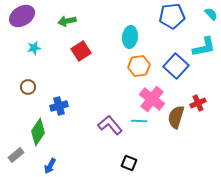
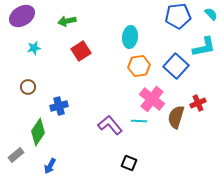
blue pentagon: moved 6 px right
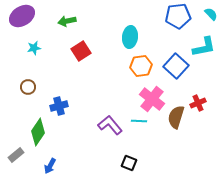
orange hexagon: moved 2 px right
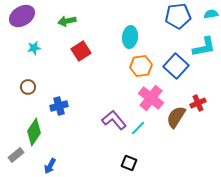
cyan semicircle: rotated 56 degrees counterclockwise
pink cross: moved 1 px left, 1 px up
brown semicircle: rotated 15 degrees clockwise
cyan line: moved 1 px left, 7 px down; rotated 49 degrees counterclockwise
purple L-shape: moved 4 px right, 5 px up
green diamond: moved 4 px left
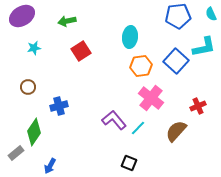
cyan semicircle: rotated 104 degrees counterclockwise
blue square: moved 5 px up
red cross: moved 3 px down
brown semicircle: moved 14 px down; rotated 10 degrees clockwise
gray rectangle: moved 2 px up
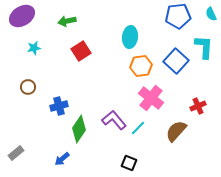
cyan L-shape: rotated 75 degrees counterclockwise
green diamond: moved 45 px right, 3 px up
blue arrow: moved 12 px right, 7 px up; rotated 21 degrees clockwise
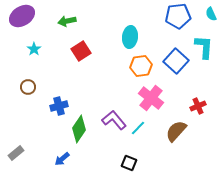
cyan star: moved 1 px down; rotated 24 degrees counterclockwise
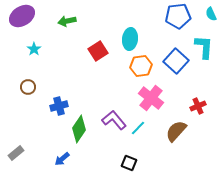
cyan ellipse: moved 2 px down
red square: moved 17 px right
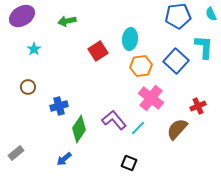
brown semicircle: moved 1 px right, 2 px up
blue arrow: moved 2 px right
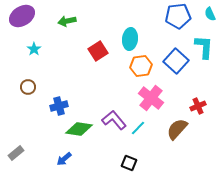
cyan semicircle: moved 1 px left
green diamond: rotated 64 degrees clockwise
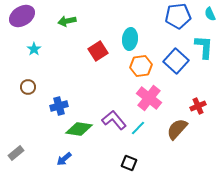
pink cross: moved 2 px left
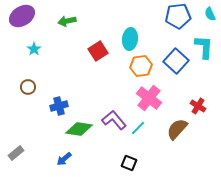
red cross: rotated 35 degrees counterclockwise
